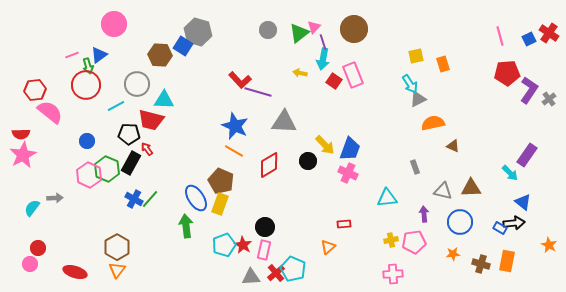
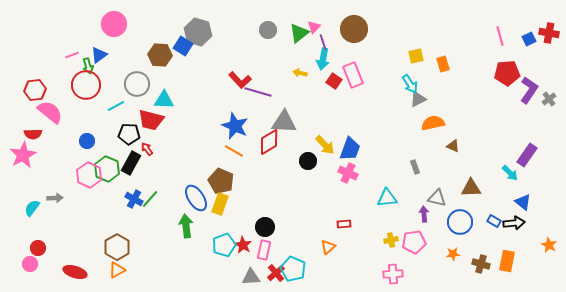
red cross at (549, 33): rotated 24 degrees counterclockwise
red semicircle at (21, 134): moved 12 px right
red diamond at (269, 165): moved 23 px up
gray triangle at (443, 191): moved 6 px left, 7 px down
blue rectangle at (500, 228): moved 6 px left, 7 px up
orange triangle at (117, 270): rotated 24 degrees clockwise
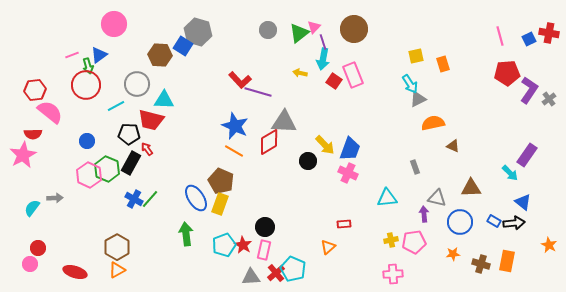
green arrow at (186, 226): moved 8 px down
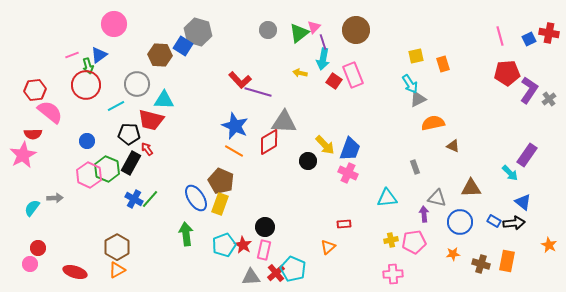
brown circle at (354, 29): moved 2 px right, 1 px down
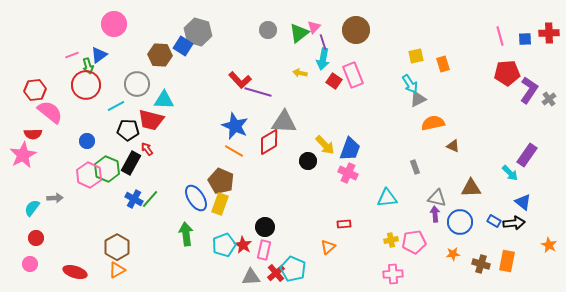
red cross at (549, 33): rotated 12 degrees counterclockwise
blue square at (529, 39): moved 4 px left; rotated 24 degrees clockwise
black pentagon at (129, 134): moved 1 px left, 4 px up
purple arrow at (424, 214): moved 11 px right
red circle at (38, 248): moved 2 px left, 10 px up
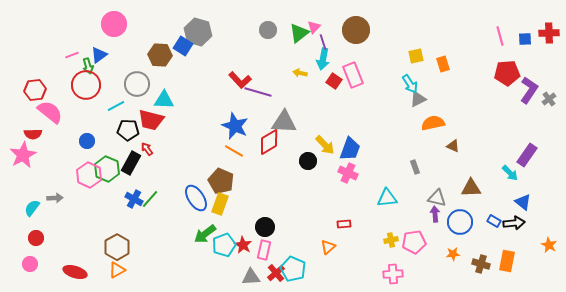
green arrow at (186, 234): moved 19 px right; rotated 120 degrees counterclockwise
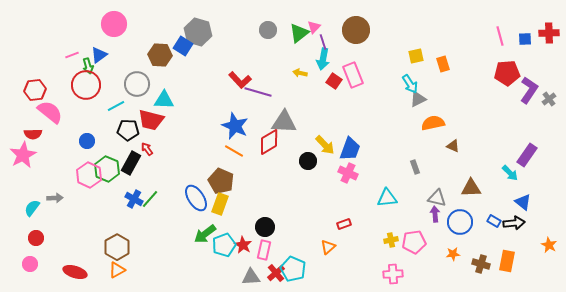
red rectangle at (344, 224): rotated 16 degrees counterclockwise
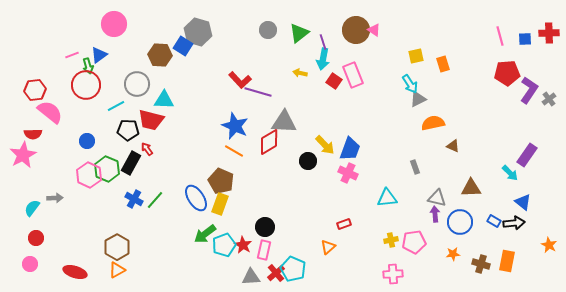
pink triangle at (314, 27): moved 60 px right, 3 px down; rotated 40 degrees counterclockwise
green line at (150, 199): moved 5 px right, 1 px down
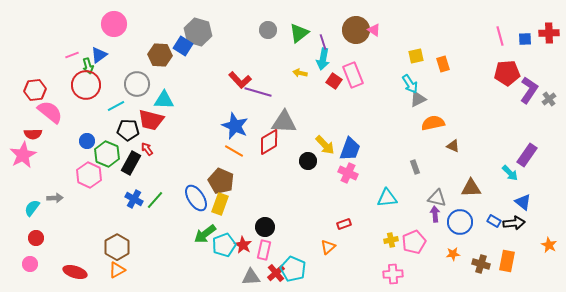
green hexagon at (107, 169): moved 15 px up
pink pentagon at (414, 242): rotated 15 degrees counterclockwise
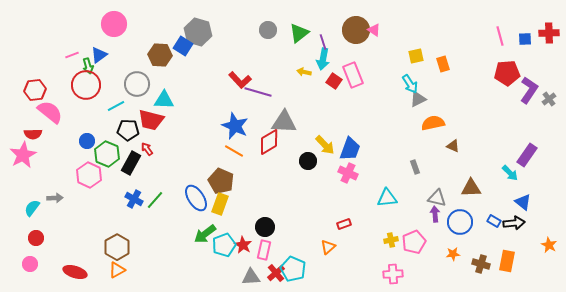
yellow arrow at (300, 73): moved 4 px right, 1 px up
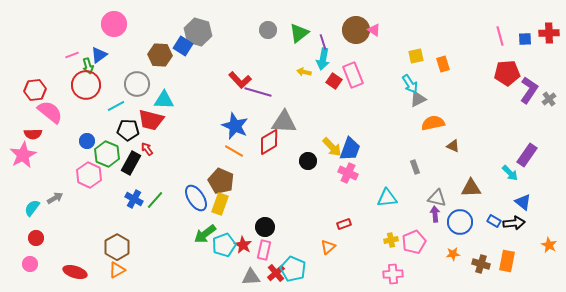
yellow arrow at (325, 145): moved 7 px right, 2 px down
gray arrow at (55, 198): rotated 28 degrees counterclockwise
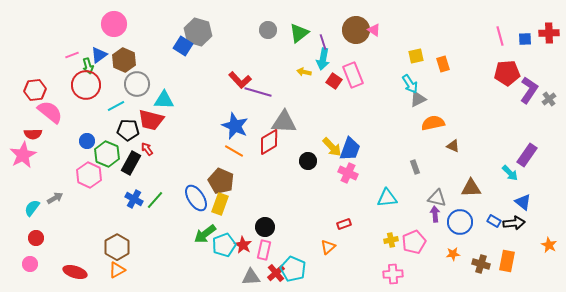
brown hexagon at (160, 55): moved 36 px left, 5 px down; rotated 20 degrees clockwise
